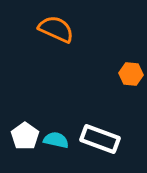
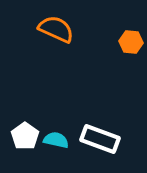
orange hexagon: moved 32 px up
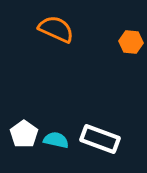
white pentagon: moved 1 px left, 2 px up
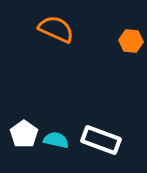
orange hexagon: moved 1 px up
white rectangle: moved 1 px right, 1 px down
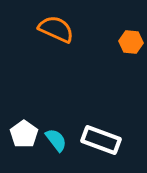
orange hexagon: moved 1 px down
cyan semicircle: rotated 40 degrees clockwise
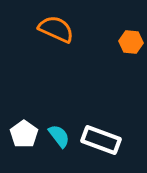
cyan semicircle: moved 3 px right, 4 px up
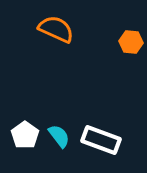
white pentagon: moved 1 px right, 1 px down
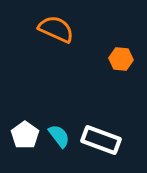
orange hexagon: moved 10 px left, 17 px down
